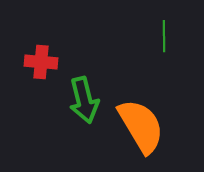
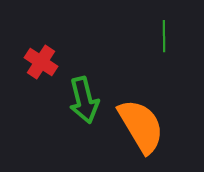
red cross: rotated 28 degrees clockwise
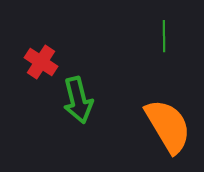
green arrow: moved 6 px left
orange semicircle: moved 27 px right
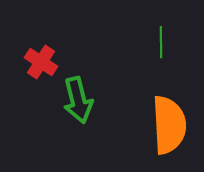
green line: moved 3 px left, 6 px down
orange semicircle: moved 1 px right, 1 px up; rotated 28 degrees clockwise
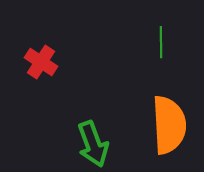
green arrow: moved 15 px right, 44 px down; rotated 6 degrees counterclockwise
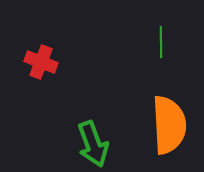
red cross: rotated 12 degrees counterclockwise
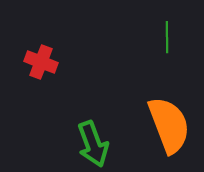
green line: moved 6 px right, 5 px up
orange semicircle: rotated 18 degrees counterclockwise
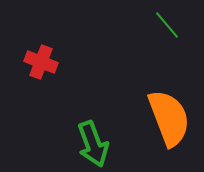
green line: moved 12 px up; rotated 40 degrees counterclockwise
orange semicircle: moved 7 px up
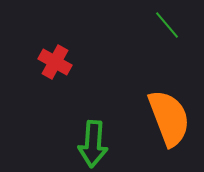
red cross: moved 14 px right; rotated 8 degrees clockwise
green arrow: rotated 24 degrees clockwise
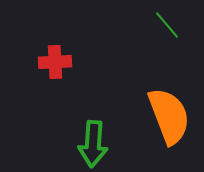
red cross: rotated 32 degrees counterclockwise
orange semicircle: moved 2 px up
